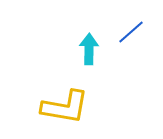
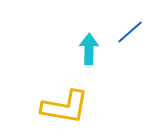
blue line: moved 1 px left
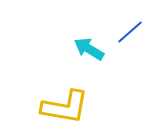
cyan arrow: rotated 60 degrees counterclockwise
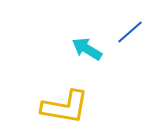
cyan arrow: moved 2 px left
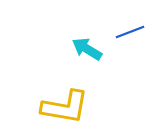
blue line: rotated 20 degrees clockwise
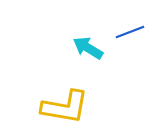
cyan arrow: moved 1 px right, 1 px up
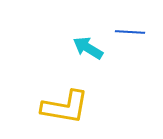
blue line: rotated 24 degrees clockwise
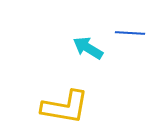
blue line: moved 1 px down
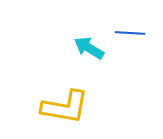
cyan arrow: moved 1 px right
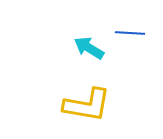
yellow L-shape: moved 22 px right, 2 px up
